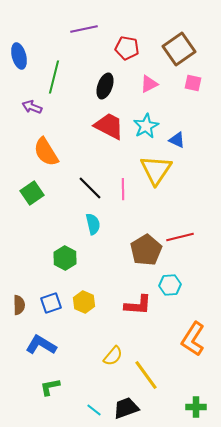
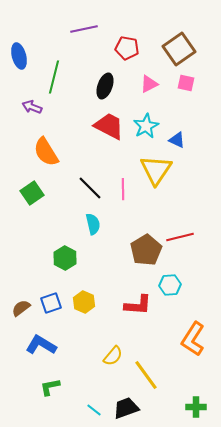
pink square: moved 7 px left
brown semicircle: moved 2 px right, 3 px down; rotated 126 degrees counterclockwise
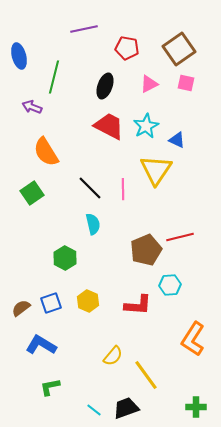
brown pentagon: rotated 8 degrees clockwise
yellow hexagon: moved 4 px right, 1 px up
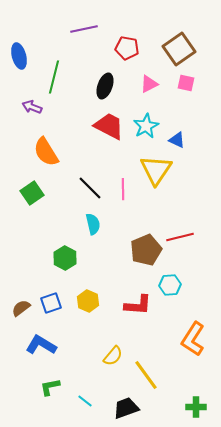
cyan line: moved 9 px left, 9 px up
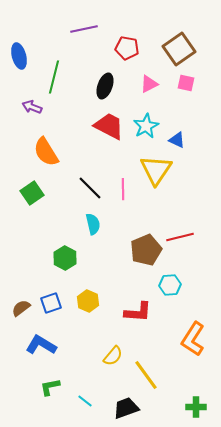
red L-shape: moved 7 px down
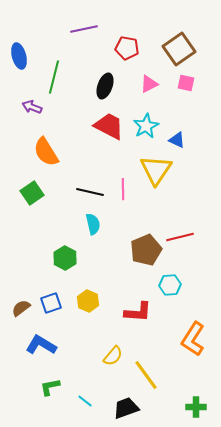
black line: moved 4 px down; rotated 32 degrees counterclockwise
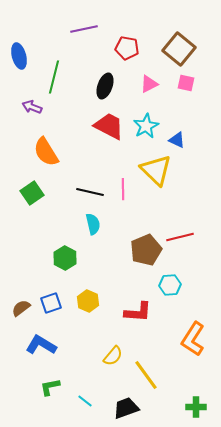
brown square: rotated 16 degrees counterclockwise
yellow triangle: rotated 20 degrees counterclockwise
